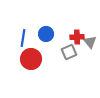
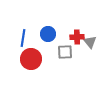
blue circle: moved 2 px right
gray square: moved 4 px left; rotated 21 degrees clockwise
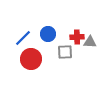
blue line: rotated 36 degrees clockwise
gray triangle: rotated 48 degrees counterclockwise
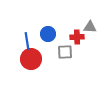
blue line: moved 4 px right, 3 px down; rotated 54 degrees counterclockwise
gray triangle: moved 15 px up
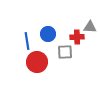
red circle: moved 6 px right, 3 px down
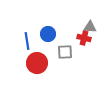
red cross: moved 7 px right, 1 px down; rotated 16 degrees clockwise
red circle: moved 1 px down
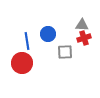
gray triangle: moved 8 px left, 2 px up
red cross: rotated 32 degrees counterclockwise
red circle: moved 15 px left
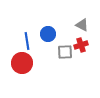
gray triangle: rotated 24 degrees clockwise
red cross: moved 3 px left, 7 px down
